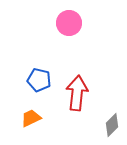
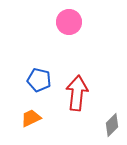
pink circle: moved 1 px up
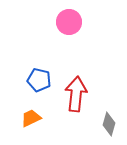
red arrow: moved 1 px left, 1 px down
gray diamond: moved 3 px left, 1 px up; rotated 30 degrees counterclockwise
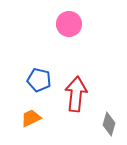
pink circle: moved 2 px down
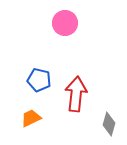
pink circle: moved 4 px left, 1 px up
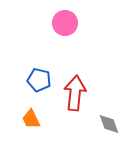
red arrow: moved 1 px left, 1 px up
orange trapezoid: moved 1 px down; rotated 90 degrees counterclockwise
gray diamond: rotated 35 degrees counterclockwise
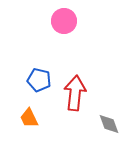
pink circle: moved 1 px left, 2 px up
orange trapezoid: moved 2 px left, 1 px up
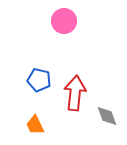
orange trapezoid: moved 6 px right, 7 px down
gray diamond: moved 2 px left, 8 px up
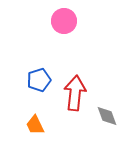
blue pentagon: rotated 30 degrees counterclockwise
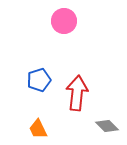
red arrow: moved 2 px right
gray diamond: moved 10 px down; rotated 25 degrees counterclockwise
orange trapezoid: moved 3 px right, 4 px down
